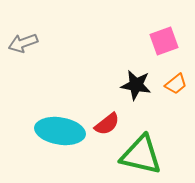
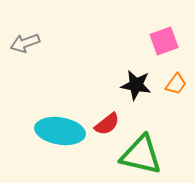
gray arrow: moved 2 px right
orange trapezoid: rotated 15 degrees counterclockwise
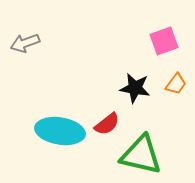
black star: moved 1 px left, 3 px down
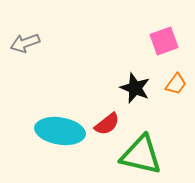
black star: rotated 12 degrees clockwise
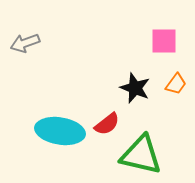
pink square: rotated 20 degrees clockwise
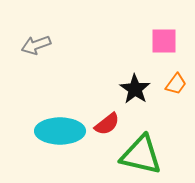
gray arrow: moved 11 px right, 2 px down
black star: moved 1 px down; rotated 12 degrees clockwise
cyan ellipse: rotated 9 degrees counterclockwise
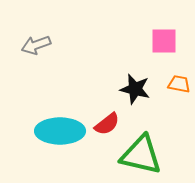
orange trapezoid: moved 3 px right; rotated 115 degrees counterclockwise
black star: rotated 20 degrees counterclockwise
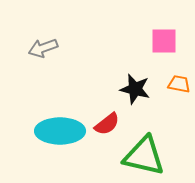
gray arrow: moved 7 px right, 3 px down
green triangle: moved 3 px right, 1 px down
